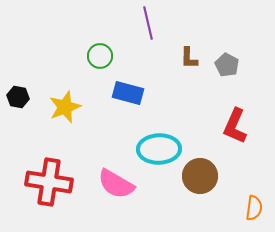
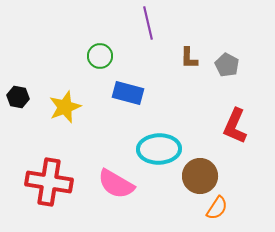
orange semicircle: moved 37 px left; rotated 25 degrees clockwise
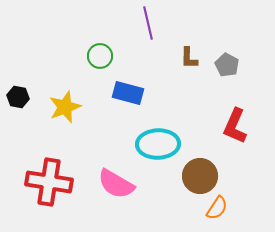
cyan ellipse: moved 1 px left, 5 px up
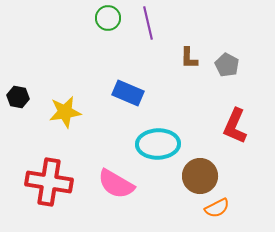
green circle: moved 8 px right, 38 px up
blue rectangle: rotated 8 degrees clockwise
yellow star: moved 5 px down; rotated 12 degrees clockwise
orange semicircle: rotated 30 degrees clockwise
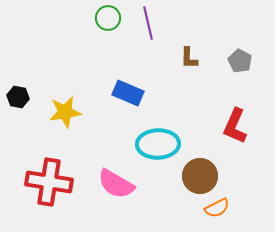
gray pentagon: moved 13 px right, 4 px up
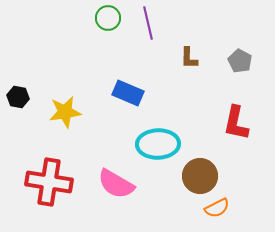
red L-shape: moved 1 px right, 3 px up; rotated 12 degrees counterclockwise
